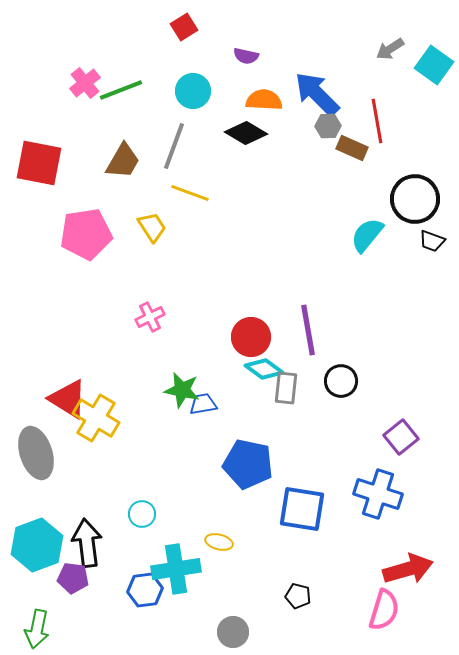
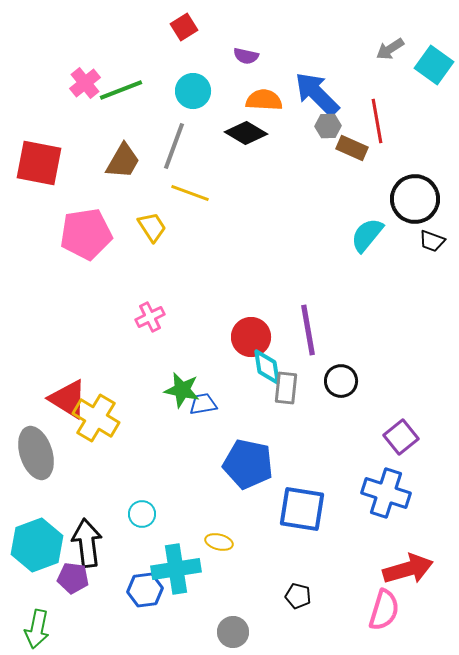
cyan diamond at (264, 369): moved 3 px right, 2 px up; rotated 45 degrees clockwise
blue cross at (378, 494): moved 8 px right, 1 px up
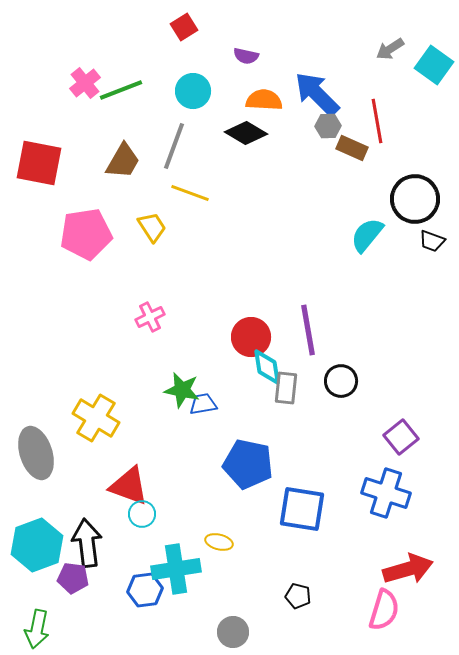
red triangle at (68, 399): moved 61 px right, 87 px down; rotated 12 degrees counterclockwise
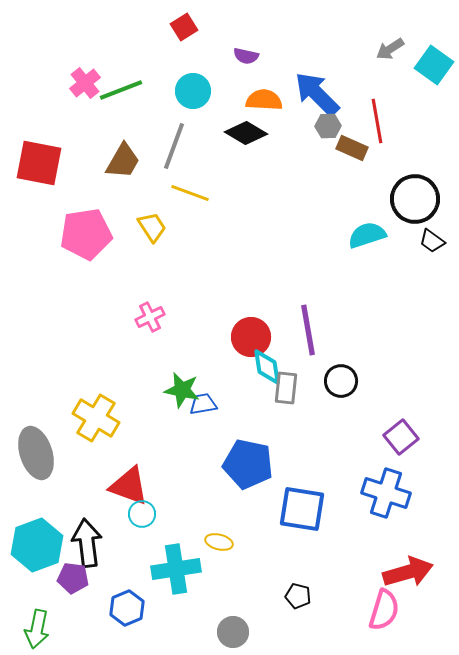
cyan semicircle at (367, 235): rotated 33 degrees clockwise
black trapezoid at (432, 241): rotated 16 degrees clockwise
red arrow at (408, 569): moved 3 px down
blue hexagon at (145, 590): moved 18 px left, 18 px down; rotated 16 degrees counterclockwise
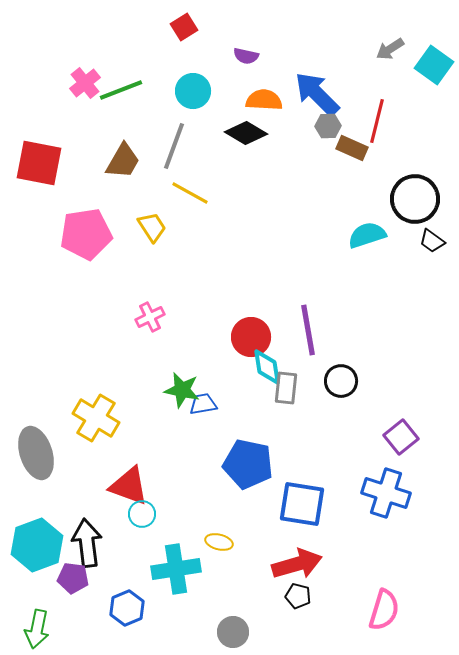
red line at (377, 121): rotated 24 degrees clockwise
yellow line at (190, 193): rotated 9 degrees clockwise
blue square at (302, 509): moved 5 px up
red arrow at (408, 572): moved 111 px left, 8 px up
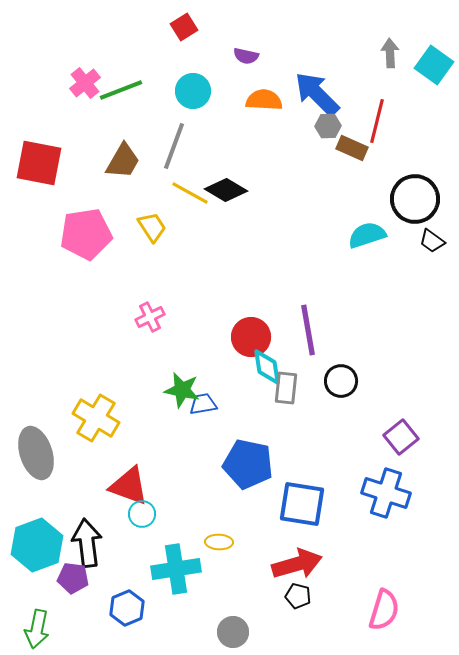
gray arrow at (390, 49): moved 4 px down; rotated 120 degrees clockwise
black diamond at (246, 133): moved 20 px left, 57 px down
yellow ellipse at (219, 542): rotated 12 degrees counterclockwise
